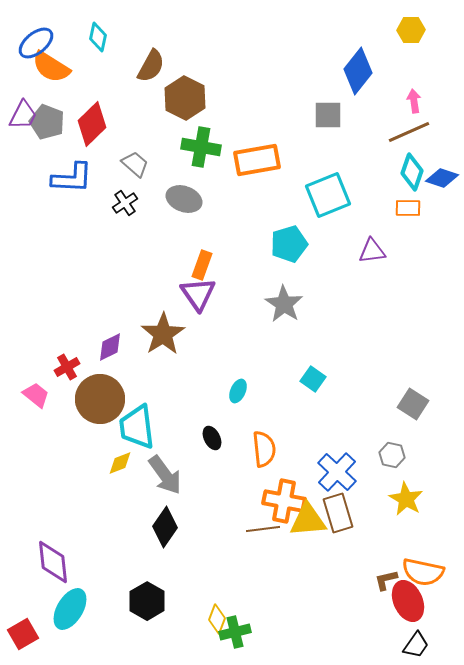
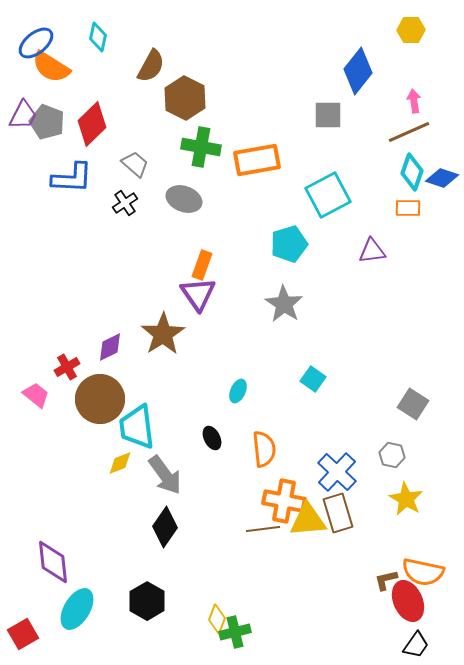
cyan square at (328, 195): rotated 6 degrees counterclockwise
cyan ellipse at (70, 609): moved 7 px right
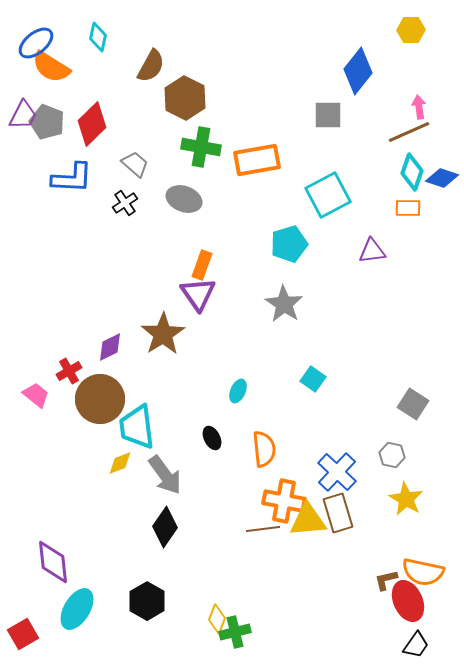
pink arrow at (414, 101): moved 5 px right, 6 px down
red cross at (67, 367): moved 2 px right, 4 px down
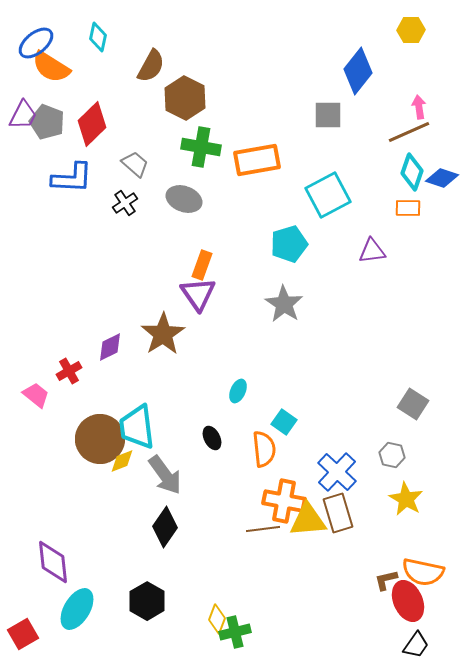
cyan square at (313, 379): moved 29 px left, 43 px down
brown circle at (100, 399): moved 40 px down
yellow diamond at (120, 463): moved 2 px right, 2 px up
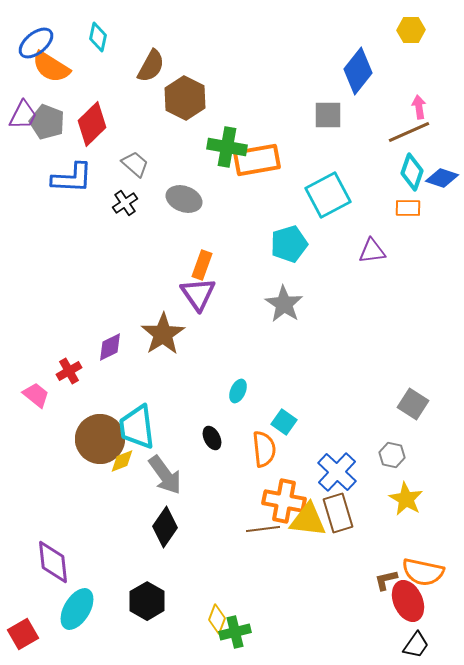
green cross at (201, 147): moved 26 px right
yellow triangle at (308, 520): rotated 12 degrees clockwise
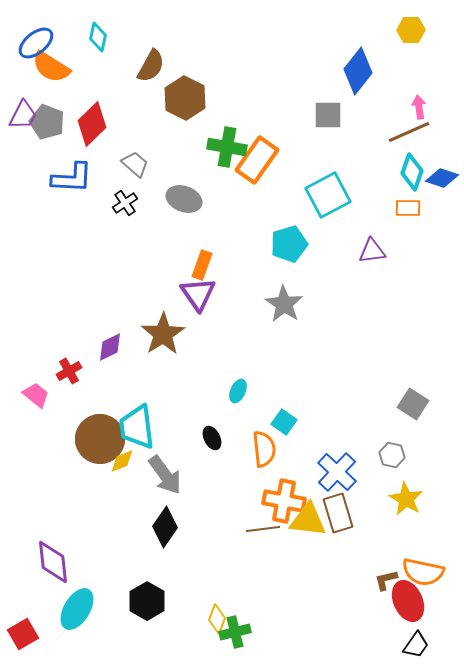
orange rectangle at (257, 160): rotated 45 degrees counterclockwise
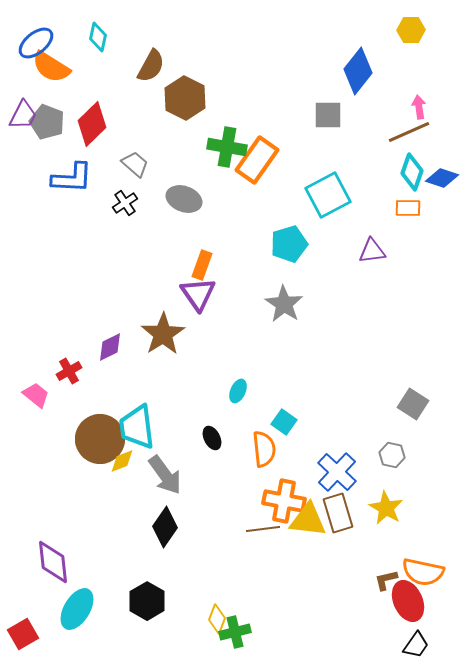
yellow star at (406, 499): moved 20 px left, 9 px down
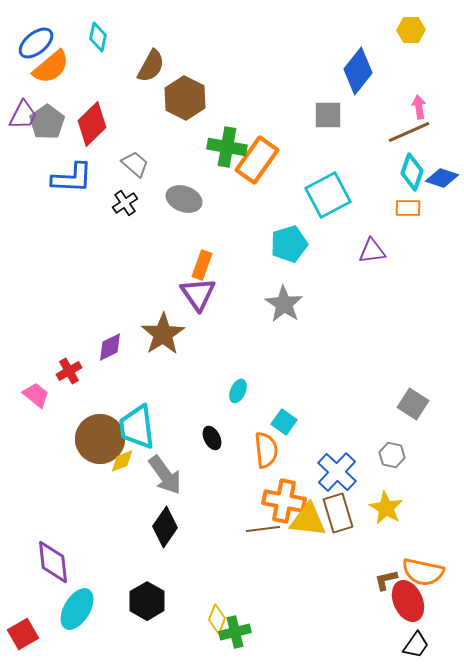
orange semicircle at (51, 67): rotated 72 degrees counterclockwise
gray pentagon at (47, 122): rotated 16 degrees clockwise
orange semicircle at (264, 449): moved 2 px right, 1 px down
